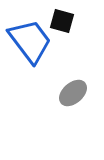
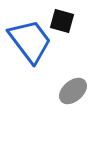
gray ellipse: moved 2 px up
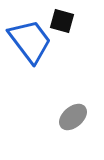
gray ellipse: moved 26 px down
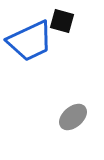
blue trapezoid: rotated 102 degrees clockwise
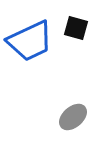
black square: moved 14 px right, 7 px down
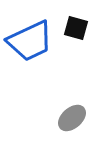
gray ellipse: moved 1 px left, 1 px down
